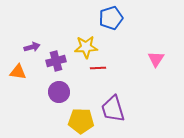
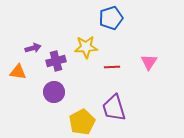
purple arrow: moved 1 px right, 1 px down
pink triangle: moved 7 px left, 3 px down
red line: moved 14 px right, 1 px up
purple circle: moved 5 px left
purple trapezoid: moved 1 px right, 1 px up
yellow pentagon: moved 1 px right, 1 px down; rotated 30 degrees counterclockwise
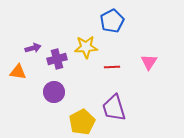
blue pentagon: moved 1 px right, 3 px down; rotated 10 degrees counterclockwise
purple cross: moved 1 px right, 2 px up
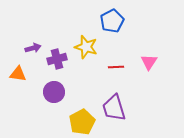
yellow star: rotated 20 degrees clockwise
red line: moved 4 px right
orange triangle: moved 2 px down
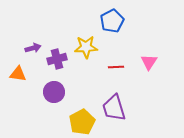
yellow star: rotated 20 degrees counterclockwise
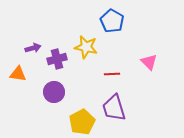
blue pentagon: rotated 15 degrees counterclockwise
yellow star: rotated 15 degrees clockwise
pink triangle: rotated 18 degrees counterclockwise
red line: moved 4 px left, 7 px down
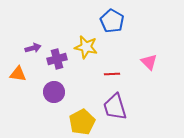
purple trapezoid: moved 1 px right, 1 px up
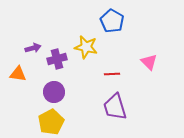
yellow pentagon: moved 31 px left
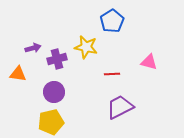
blue pentagon: rotated 10 degrees clockwise
pink triangle: rotated 30 degrees counterclockwise
purple trapezoid: moved 5 px right; rotated 80 degrees clockwise
yellow pentagon: rotated 15 degrees clockwise
